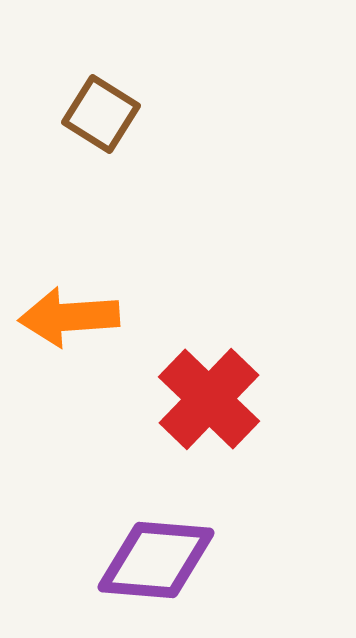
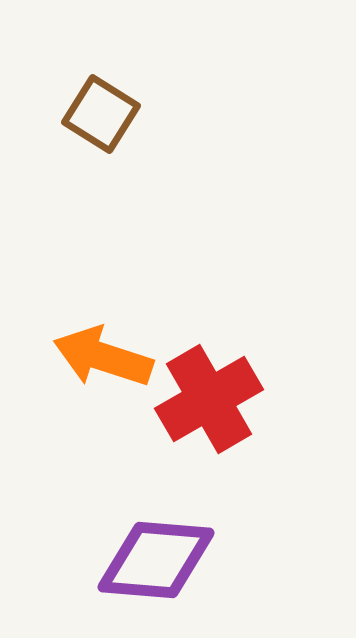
orange arrow: moved 34 px right, 40 px down; rotated 22 degrees clockwise
red cross: rotated 16 degrees clockwise
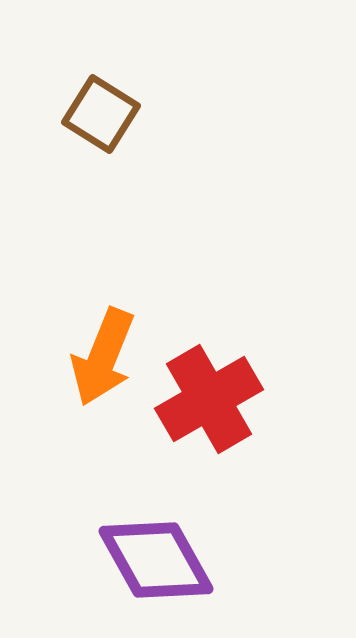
orange arrow: rotated 86 degrees counterclockwise
purple diamond: rotated 56 degrees clockwise
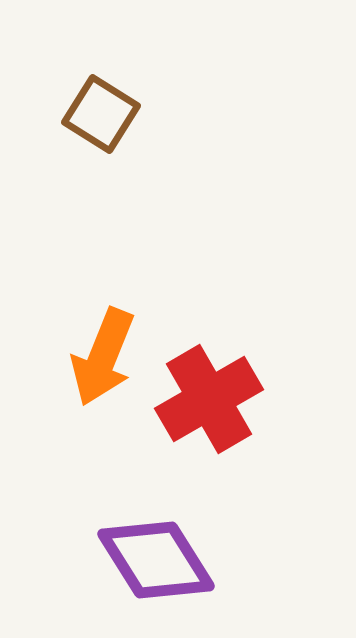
purple diamond: rotated 3 degrees counterclockwise
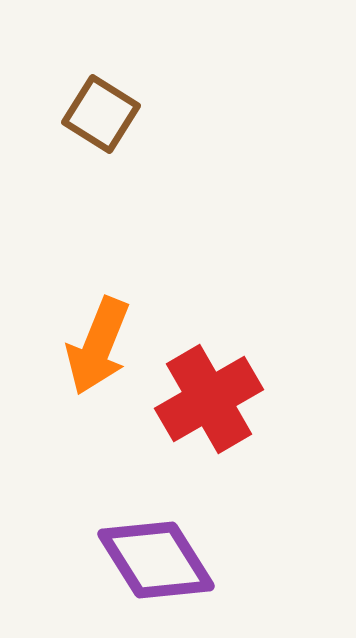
orange arrow: moved 5 px left, 11 px up
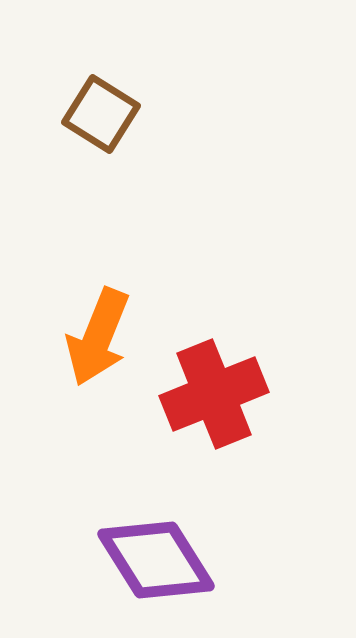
orange arrow: moved 9 px up
red cross: moved 5 px right, 5 px up; rotated 8 degrees clockwise
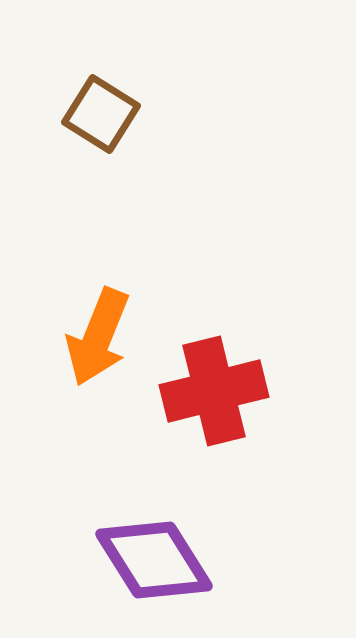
red cross: moved 3 px up; rotated 8 degrees clockwise
purple diamond: moved 2 px left
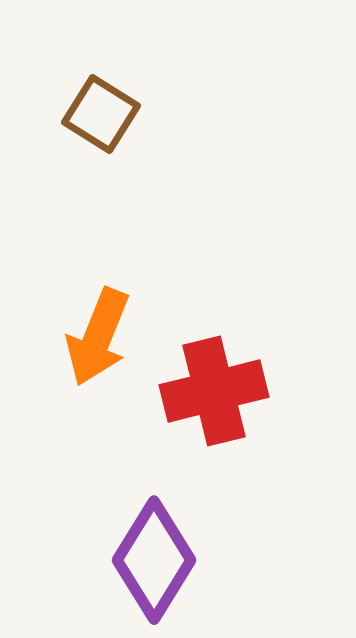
purple diamond: rotated 64 degrees clockwise
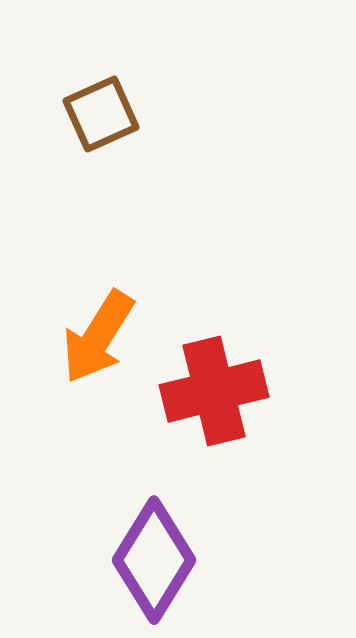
brown square: rotated 34 degrees clockwise
orange arrow: rotated 10 degrees clockwise
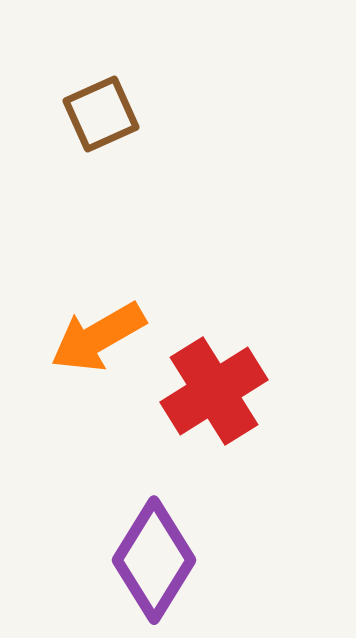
orange arrow: rotated 28 degrees clockwise
red cross: rotated 18 degrees counterclockwise
